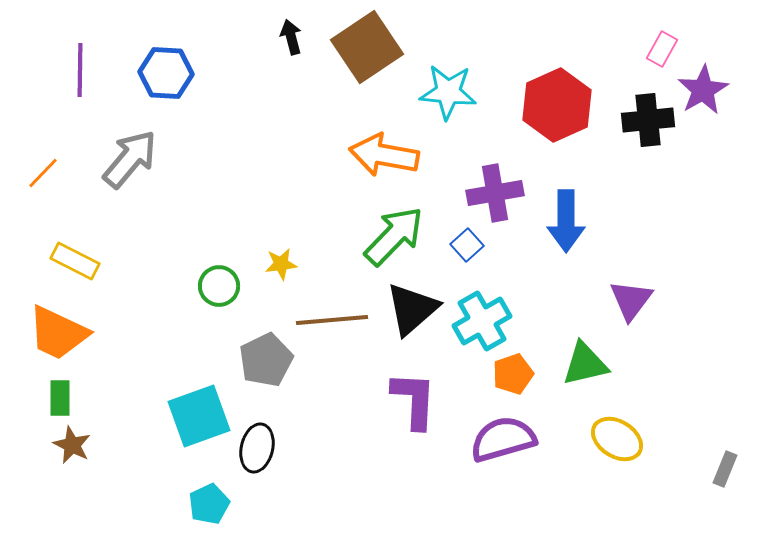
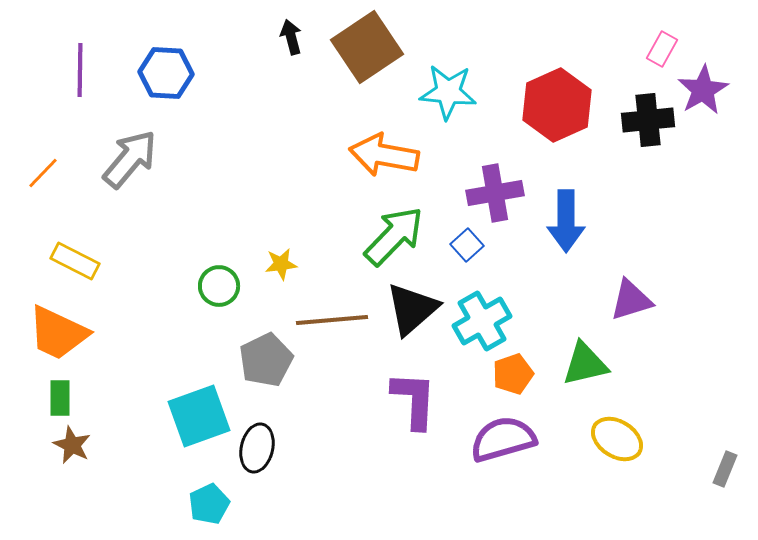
purple triangle: rotated 36 degrees clockwise
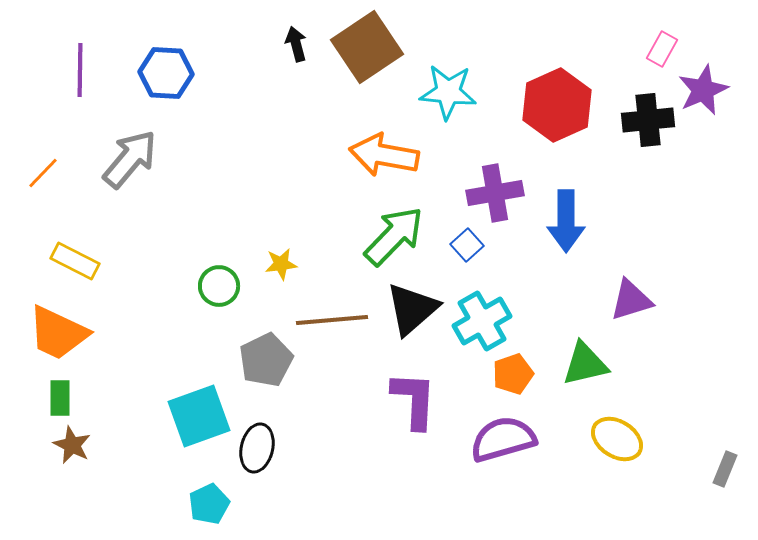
black arrow: moved 5 px right, 7 px down
purple star: rotated 6 degrees clockwise
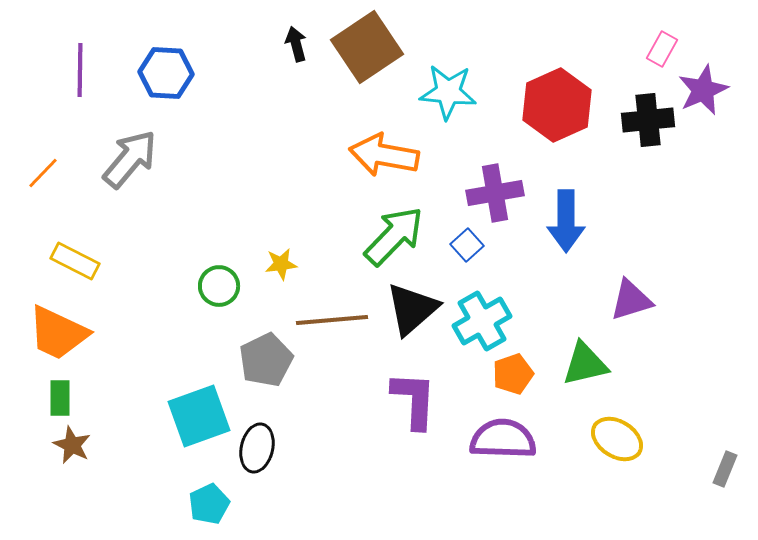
purple semicircle: rotated 18 degrees clockwise
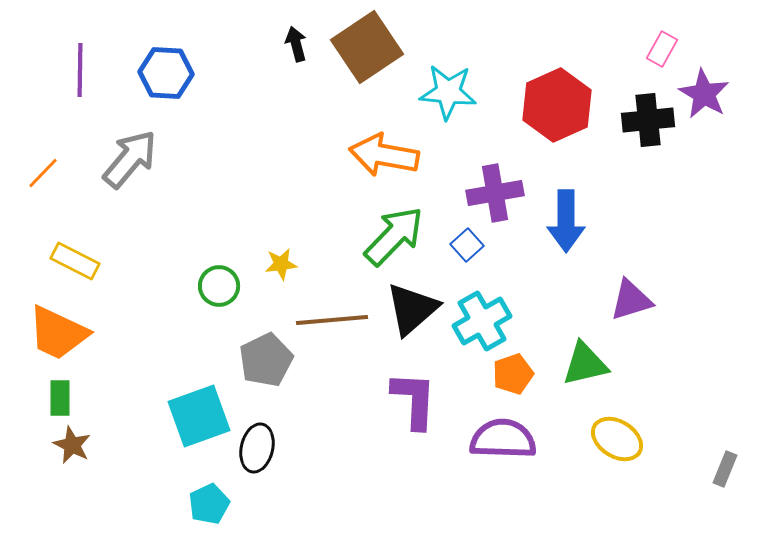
purple star: moved 1 px right, 4 px down; rotated 18 degrees counterclockwise
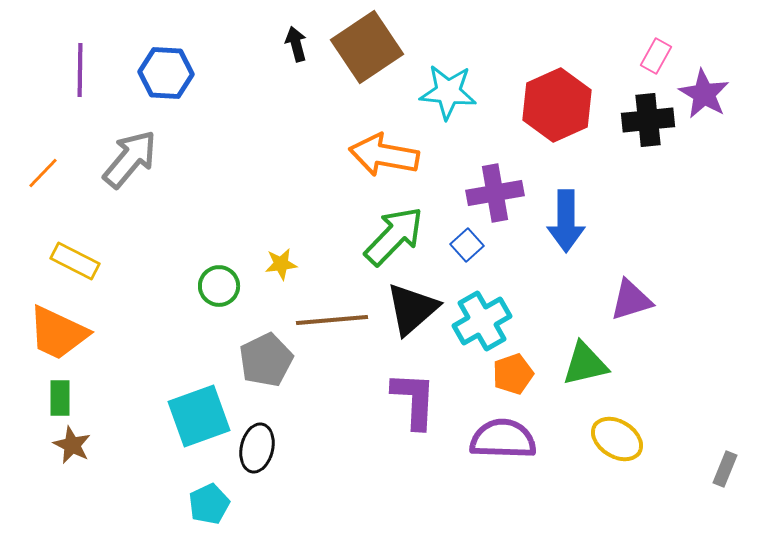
pink rectangle: moved 6 px left, 7 px down
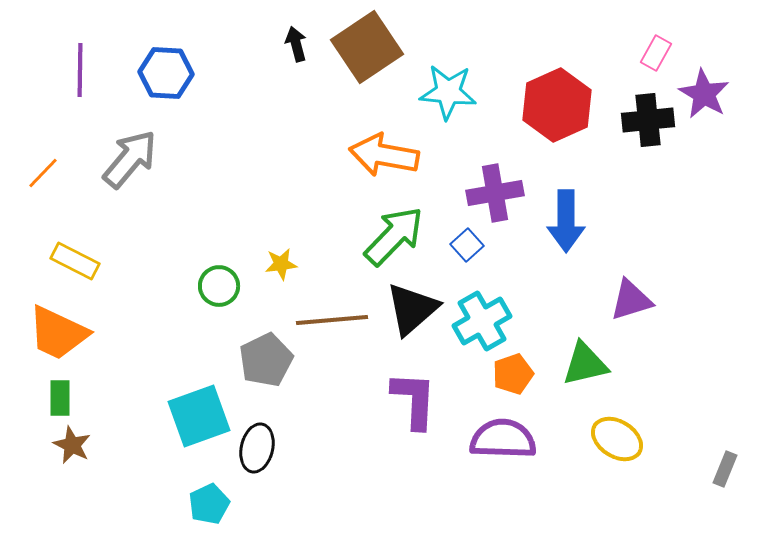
pink rectangle: moved 3 px up
